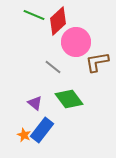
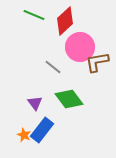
red diamond: moved 7 px right
pink circle: moved 4 px right, 5 px down
purple triangle: rotated 14 degrees clockwise
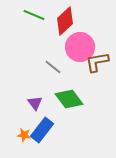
orange star: rotated 16 degrees counterclockwise
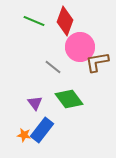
green line: moved 6 px down
red diamond: rotated 28 degrees counterclockwise
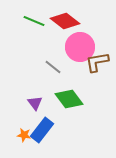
red diamond: rotated 72 degrees counterclockwise
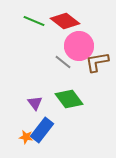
pink circle: moved 1 px left, 1 px up
gray line: moved 10 px right, 5 px up
orange star: moved 2 px right, 2 px down
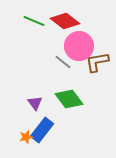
orange star: rotated 24 degrees counterclockwise
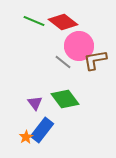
red diamond: moved 2 px left, 1 px down
brown L-shape: moved 2 px left, 2 px up
green diamond: moved 4 px left
orange star: rotated 16 degrees counterclockwise
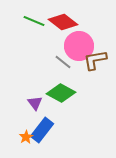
green diamond: moved 4 px left, 6 px up; rotated 24 degrees counterclockwise
